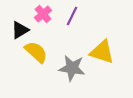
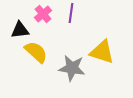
purple line: moved 1 px left, 3 px up; rotated 18 degrees counterclockwise
black triangle: rotated 24 degrees clockwise
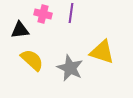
pink cross: rotated 36 degrees counterclockwise
yellow semicircle: moved 4 px left, 8 px down
gray star: moved 2 px left; rotated 16 degrees clockwise
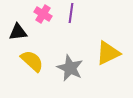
pink cross: rotated 18 degrees clockwise
black triangle: moved 2 px left, 2 px down
yellow triangle: moved 6 px right, 1 px down; rotated 44 degrees counterclockwise
yellow semicircle: moved 1 px down
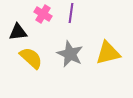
yellow triangle: rotated 12 degrees clockwise
yellow semicircle: moved 1 px left, 3 px up
gray star: moved 14 px up
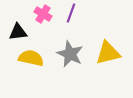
purple line: rotated 12 degrees clockwise
yellow semicircle: rotated 30 degrees counterclockwise
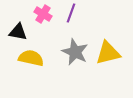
black triangle: rotated 18 degrees clockwise
gray star: moved 5 px right, 2 px up
